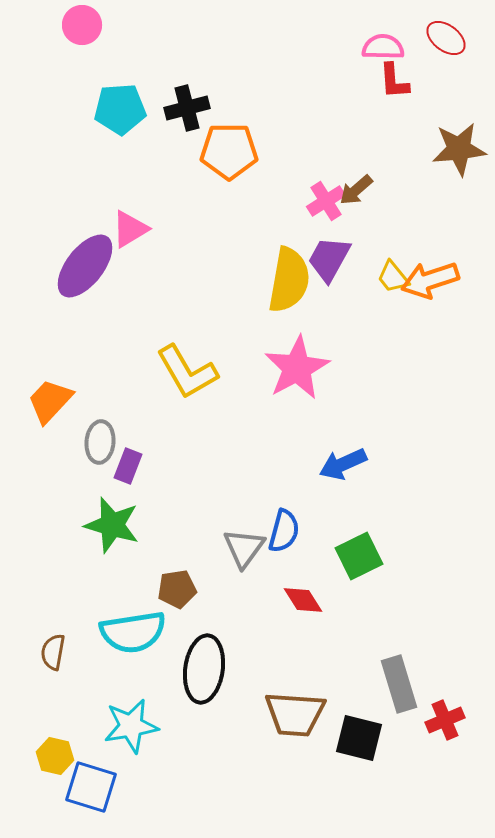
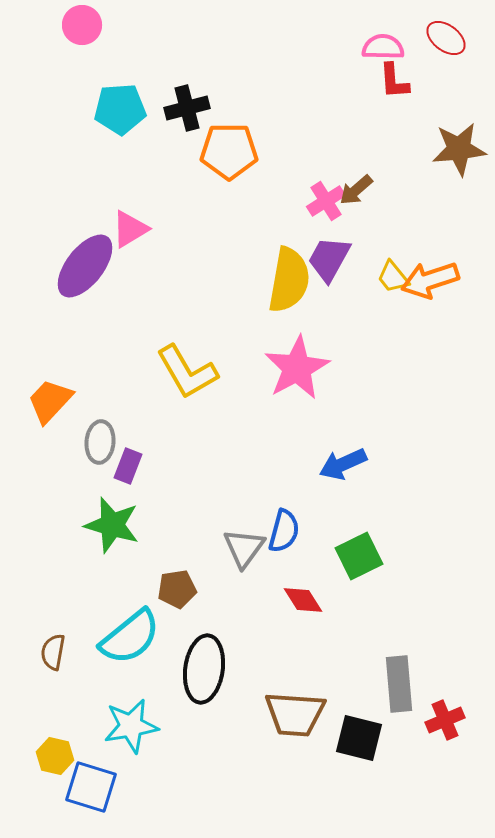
cyan semicircle: moved 3 px left, 5 px down; rotated 30 degrees counterclockwise
gray rectangle: rotated 12 degrees clockwise
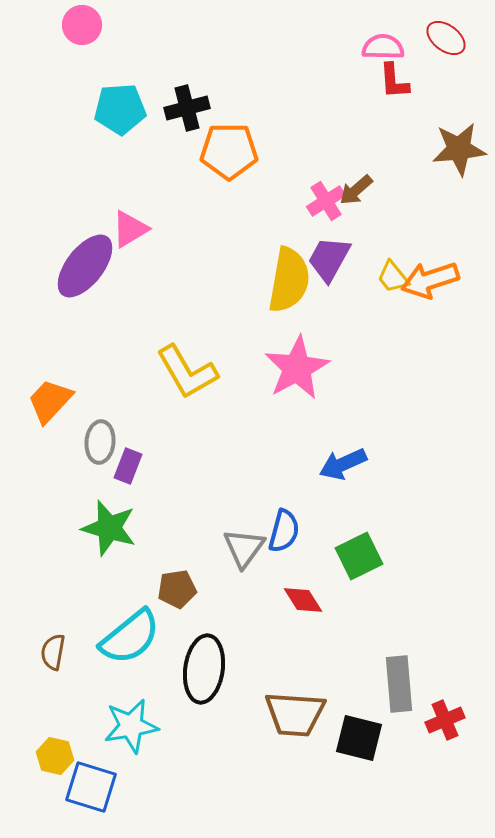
green star: moved 3 px left, 3 px down
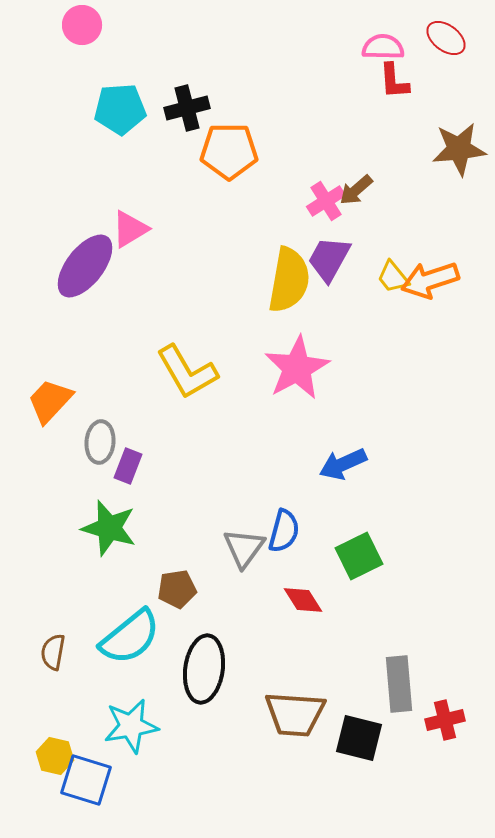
red cross: rotated 9 degrees clockwise
blue square: moved 5 px left, 7 px up
